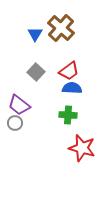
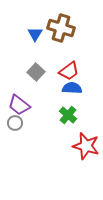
brown cross: rotated 24 degrees counterclockwise
green cross: rotated 36 degrees clockwise
red star: moved 4 px right, 2 px up
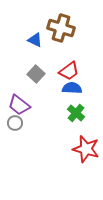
blue triangle: moved 6 px down; rotated 35 degrees counterclockwise
gray square: moved 2 px down
green cross: moved 8 px right, 2 px up
red star: moved 3 px down
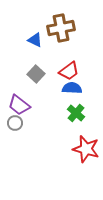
brown cross: rotated 28 degrees counterclockwise
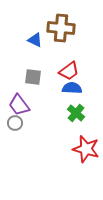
brown cross: rotated 16 degrees clockwise
gray square: moved 3 px left, 3 px down; rotated 36 degrees counterclockwise
purple trapezoid: rotated 15 degrees clockwise
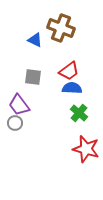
brown cross: rotated 16 degrees clockwise
green cross: moved 3 px right
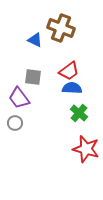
purple trapezoid: moved 7 px up
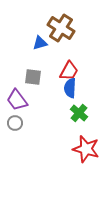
brown cross: rotated 12 degrees clockwise
blue triangle: moved 5 px right, 3 px down; rotated 42 degrees counterclockwise
red trapezoid: rotated 25 degrees counterclockwise
blue semicircle: moved 2 px left; rotated 90 degrees counterclockwise
purple trapezoid: moved 2 px left, 2 px down
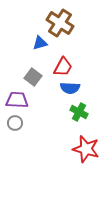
brown cross: moved 1 px left, 5 px up
red trapezoid: moved 6 px left, 4 px up
gray square: rotated 30 degrees clockwise
blue semicircle: rotated 90 degrees counterclockwise
purple trapezoid: rotated 130 degrees clockwise
green cross: moved 1 px up; rotated 12 degrees counterclockwise
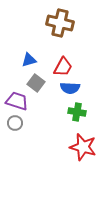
brown cross: rotated 20 degrees counterclockwise
blue triangle: moved 11 px left, 17 px down
gray square: moved 3 px right, 6 px down
purple trapezoid: moved 1 px down; rotated 15 degrees clockwise
green cross: moved 2 px left; rotated 18 degrees counterclockwise
red star: moved 3 px left, 2 px up
